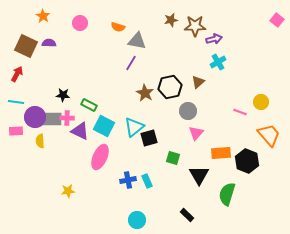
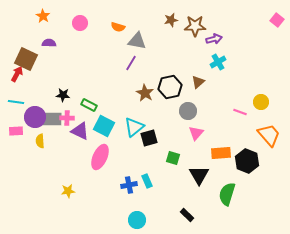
brown square at (26, 46): moved 13 px down
blue cross at (128, 180): moved 1 px right, 5 px down
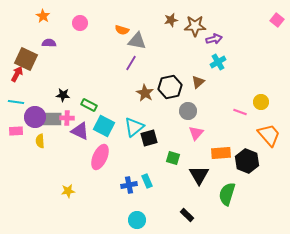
orange semicircle at (118, 27): moved 4 px right, 3 px down
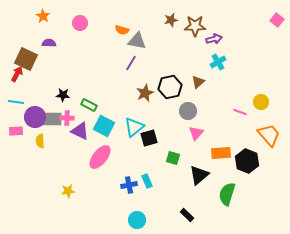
brown star at (145, 93): rotated 18 degrees clockwise
pink ellipse at (100, 157): rotated 15 degrees clockwise
black triangle at (199, 175): rotated 20 degrees clockwise
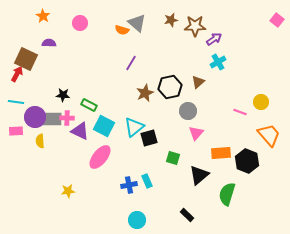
purple arrow at (214, 39): rotated 21 degrees counterclockwise
gray triangle at (137, 41): moved 18 px up; rotated 30 degrees clockwise
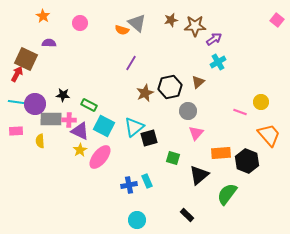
purple circle at (35, 117): moved 13 px up
pink cross at (67, 118): moved 2 px right, 2 px down
yellow star at (68, 191): moved 12 px right, 41 px up; rotated 24 degrees counterclockwise
green semicircle at (227, 194): rotated 20 degrees clockwise
